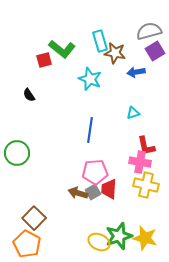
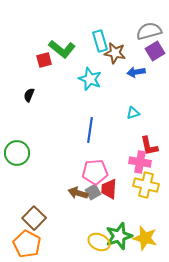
black semicircle: rotated 56 degrees clockwise
red L-shape: moved 3 px right
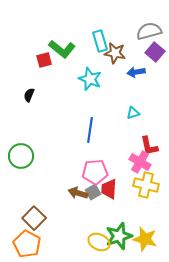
purple square: moved 1 px down; rotated 18 degrees counterclockwise
green circle: moved 4 px right, 3 px down
pink cross: rotated 20 degrees clockwise
yellow star: moved 1 px down
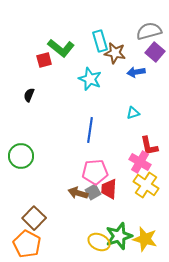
green L-shape: moved 1 px left, 1 px up
yellow cross: rotated 20 degrees clockwise
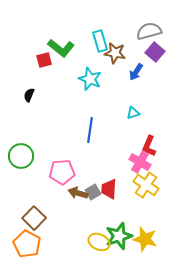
blue arrow: rotated 48 degrees counterclockwise
red L-shape: rotated 35 degrees clockwise
pink pentagon: moved 33 px left
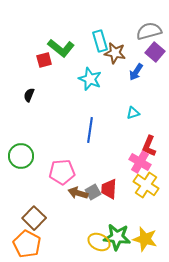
green star: moved 2 px left, 1 px down; rotated 24 degrees clockwise
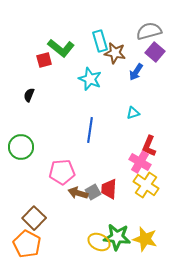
green circle: moved 9 px up
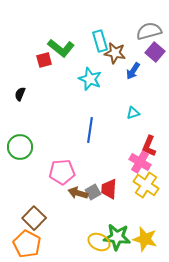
blue arrow: moved 3 px left, 1 px up
black semicircle: moved 9 px left, 1 px up
green circle: moved 1 px left
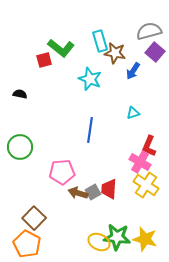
black semicircle: rotated 80 degrees clockwise
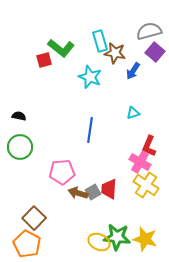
cyan star: moved 2 px up
black semicircle: moved 1 px left, 22 px down
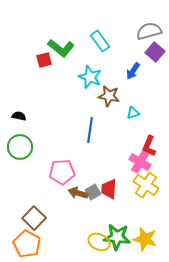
cyan rectangle: rotated 20 degrees counterclockwise
brown star: moved 6 px left, 43 px down
